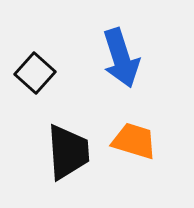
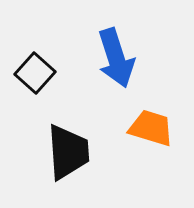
blue arrow: moved 5 px left
orange trapezoid: moved 17 px right, 13 px up
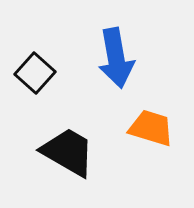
blue arrow: rotated 8 degrees clockwise
black trapezoid: rotated 56 degrees counterclockwise
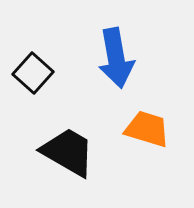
black square: moved 2 px left
orange trapezoid: moved 4 px left, 1 px down
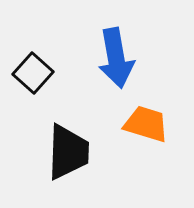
orange trapezoid: moved 1 px left, 5 px up
black trapezoid: rotated 62 degrees clockwise
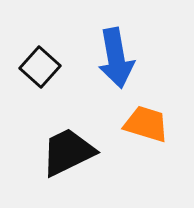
black square: moved 7 px right, 6 px up
black trapezoid: rotated 118 degrees counterclockwise
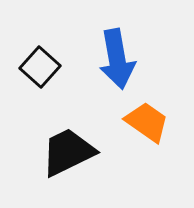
blue arrow: moved 1 px right, 1 px down
orange trapezoid: moved 1 px right, 2 px up; rotated 18 degrees clockwise
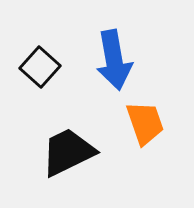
blue arrow: moved 3 px left, 1 px down
orange trapezoid: moved 2 px left, 1 px down; rotated 36 degrees clockwise
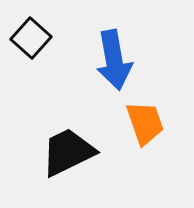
black square: moved 9 px left, 29 px up
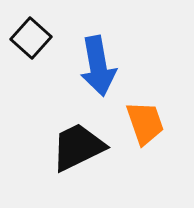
blue arrow: moved 16 px left, 6 px down
black trapezoid: moved 10 px right, 5 px up
